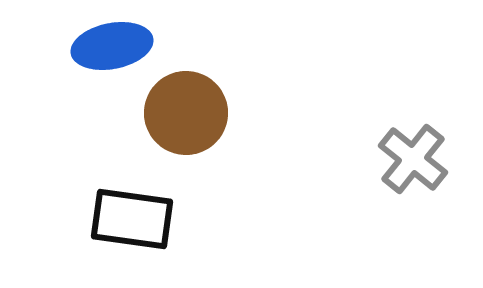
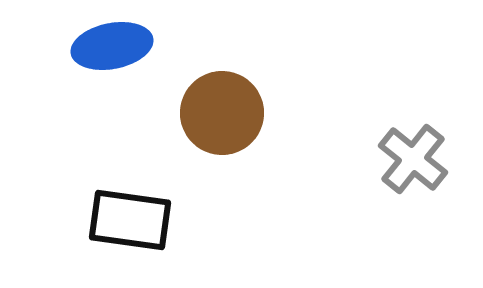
brown circle: moved 36 px right
black rectangle: moved 2 px left, 1 px down
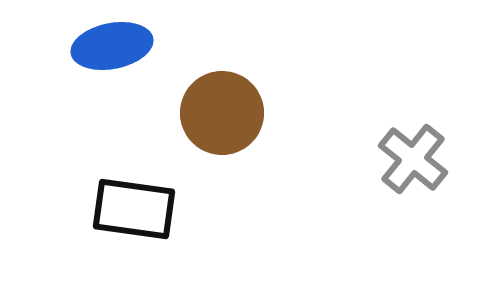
black rectangle: moved 4 px right, 11 px up
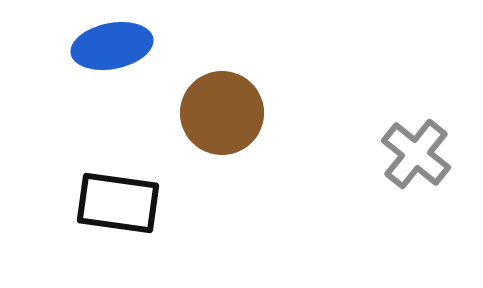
gray cross: moved 3 px right, 5 px up
black rectangle: moved 16 px left, 6 px up
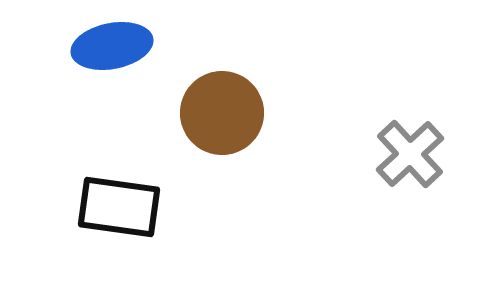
gray cross: moved 6 px left; rotated 8 degrees clockwise
black rectangle: moved 1 px right, 4 px down
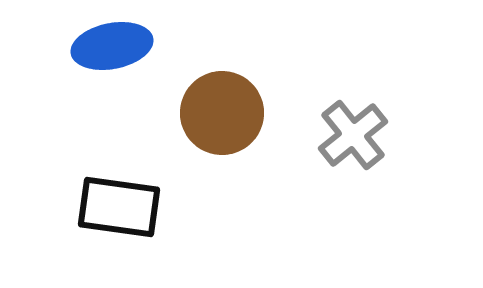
gray cross: moved 57 px left, 19 px up; rotated 4 degrees clockwise
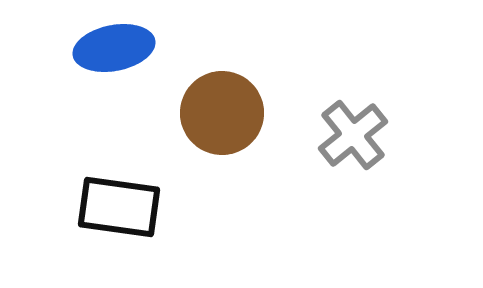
blue ellipse: moved 2 px right, 2 px down
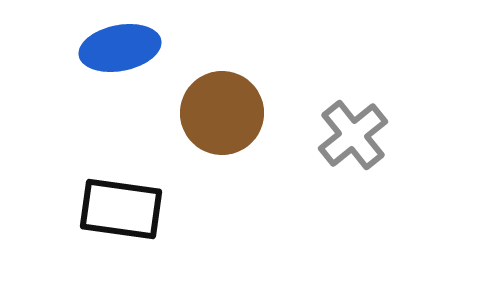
blue ellipse: moved 6 px right
black rectangle: moved 2 px right, 2 px down
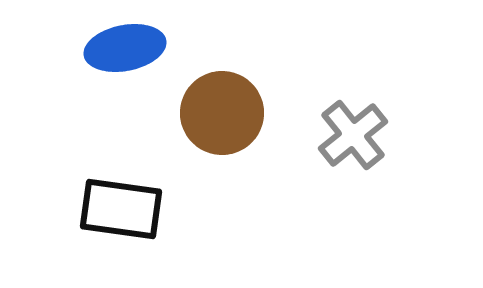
blue ellipse: moved 5 px right
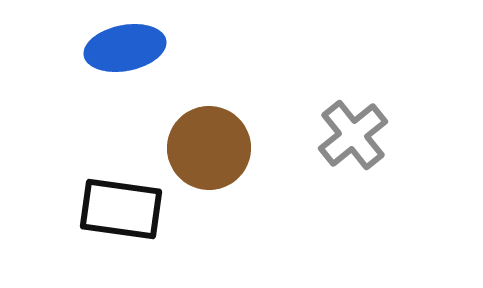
brown circle: moved 13 px left, 35 px down
